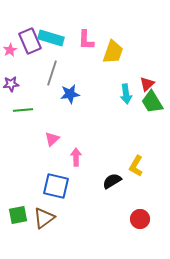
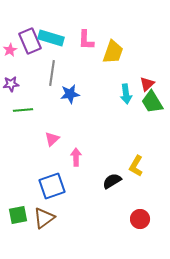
gray line: rotated 10 degrees counterclockwise
blue square: moved 4 px left; rotated 32 degrees counterclockwise
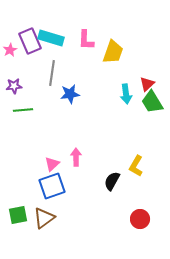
purple star: moved 3 px right, 2 px down
pink triangle: moved 25 px down
black semicircle: rotated 30 degrees counterclockwise
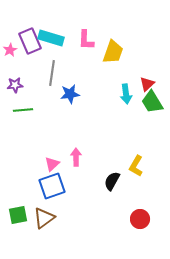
purple star: moved 1 px right, 1 px up
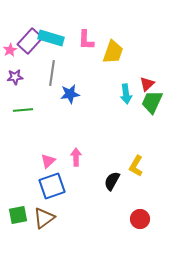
purple rectangle: rotated 65 degrees clockwise
purple star: moved 8 px up
green trapezoid: rotated 55 degrees clockwise
pink triangle: moved 4 px left, 3 px up
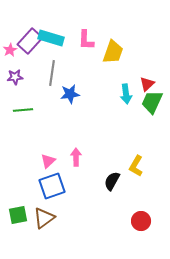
red circle: moved 1 px right, 2 px down
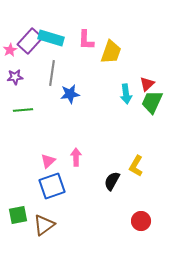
yellow trapezoid: moved 2 px left
brown triangle: moved 7 px down
